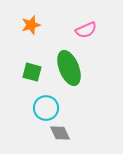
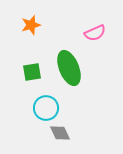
pink semicircle: moved 9 px right, 3 px down
green square: rotated 24 degrees counterclockwise
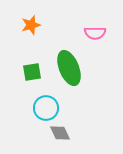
pink semicircle: rotated 25 degrees clockwise
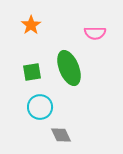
orange star: rotated 18 degrees counterclockwise
cyan circle: moved 6 px left, 1 px up
gray diamond: moved 1 px right, 2 px down
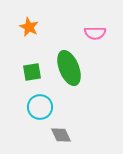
orange star: moved 2 px left, 2 px down; rotated 12 degrees counterclockwise
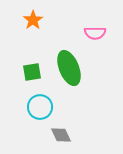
orange star: moved 4 px right, 7 px up; rotated 12 degrees clockwise
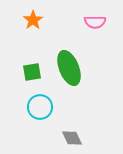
pink semicircle: moved 11 px up
gray diamond: moved 11 px right, 3 px down
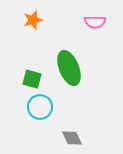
orange star: rotated 18 degrees clockwise
green square: moved 7 px down; rotated 24 degrees clockwise
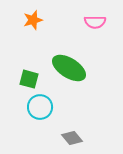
green ellipse: rotated 36 degrees counterclockwise
green square: moved 3 px left
gray diamond: rotated 15 degrees counterclockwise
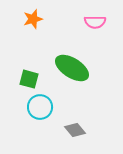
orange star: moved 1 px up
green ellipse: moved 3 px right
gray diamond: moved 3 px right, 8 px up
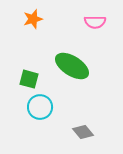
green ellipse: moved 2 px up
gray diamond: moved 8 px right, 2 px down
